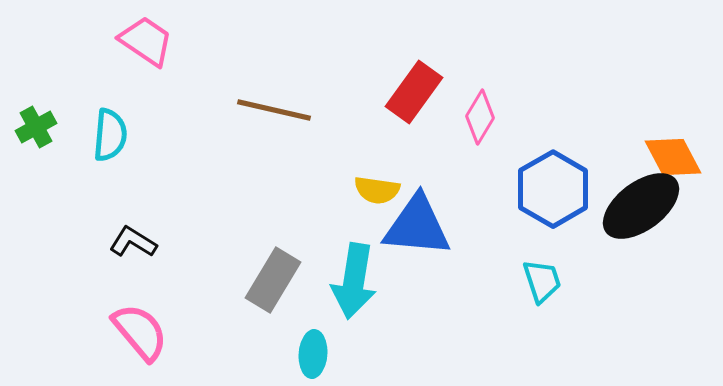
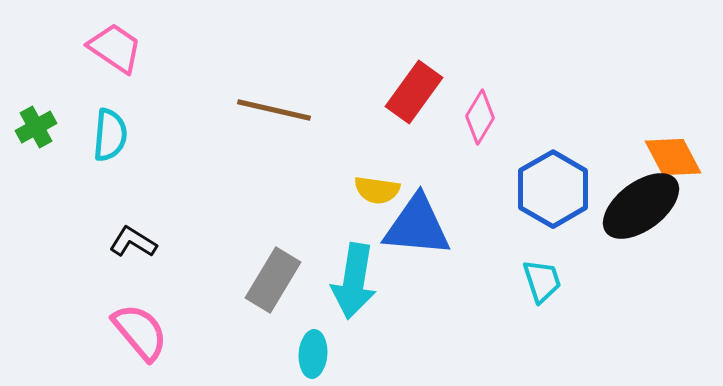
pink trapezoid: moved 31 px left, 7 px down
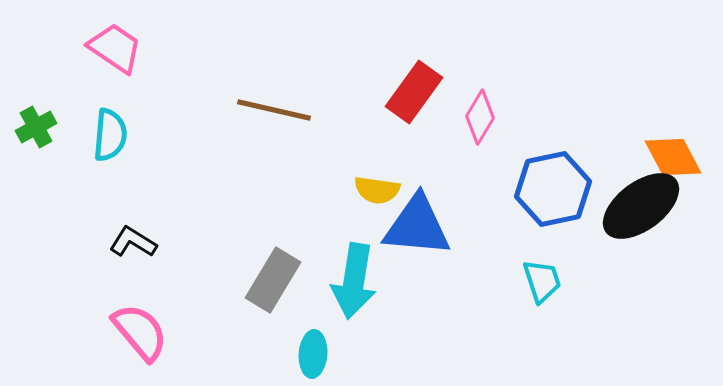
blue hexagon: rotated 18 degrees clockwise
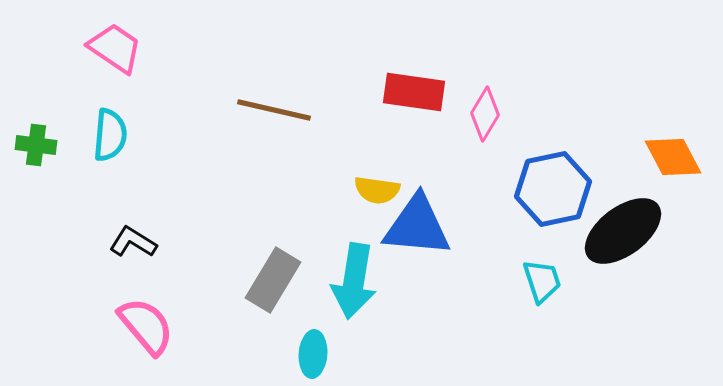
red rectangle: rotated 62 degrees clockwise
pink diamond: moved 5 px right, 3 px up
green cross: moved 18 px down; rotated 36 degrees clockwise
black ellipse: moved 18 px left, 25 px down
pink semicircle: moved 6 px right, 6 px up
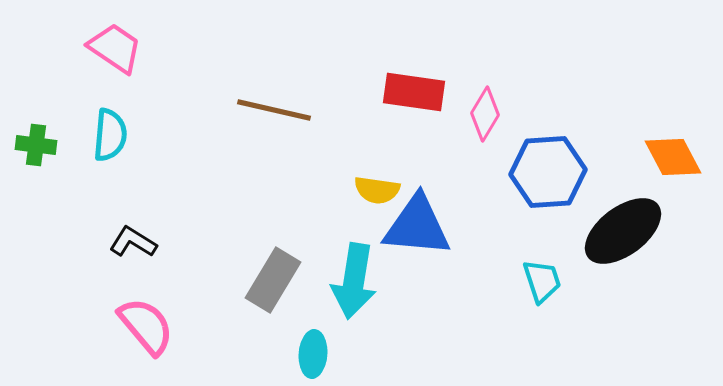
blue hexagon: moved 5 px left, 17 px up; rotated 8 degrees clockwise
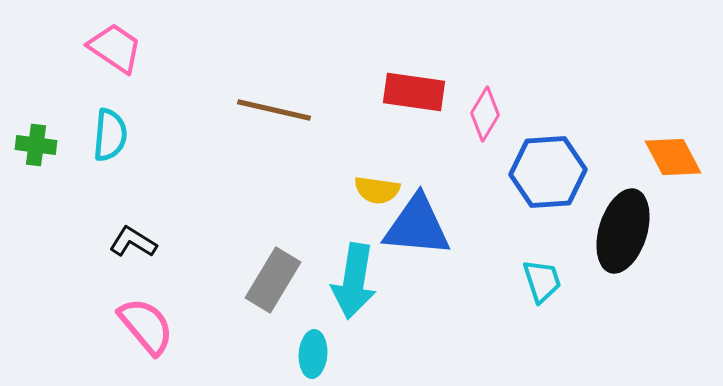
black ellipse: rotated 36 degrees counterclockwise
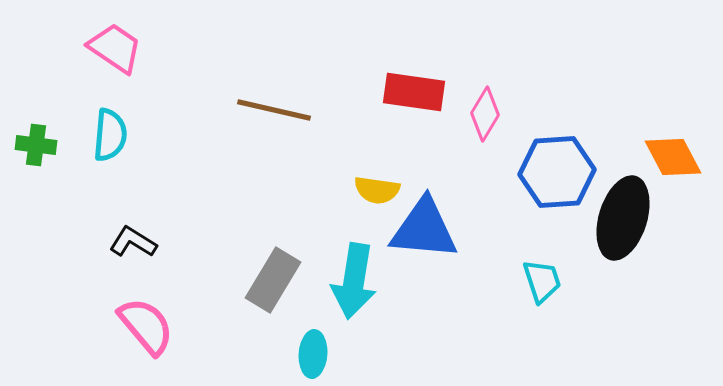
blue hexagon: moved 9 px right
blue triangle: moved 7 px right, 3 px down
black ellipse: moved 13 px up
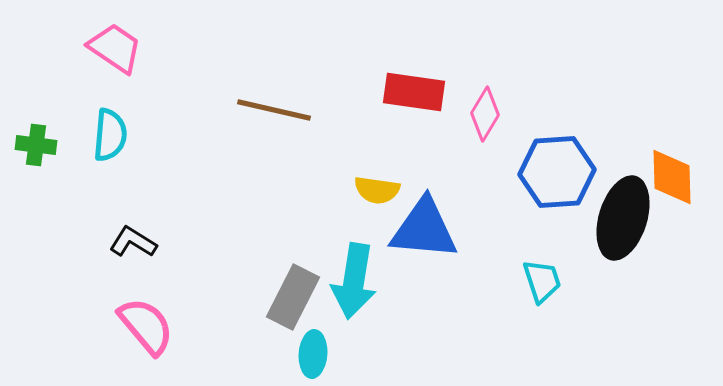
orange diamond: moved 1 px left, 20 px down; rotated 26 degrees clockwise
gray rectangle: moved 20 px right, 17 px down; rotated 4 degrees counterclockwise
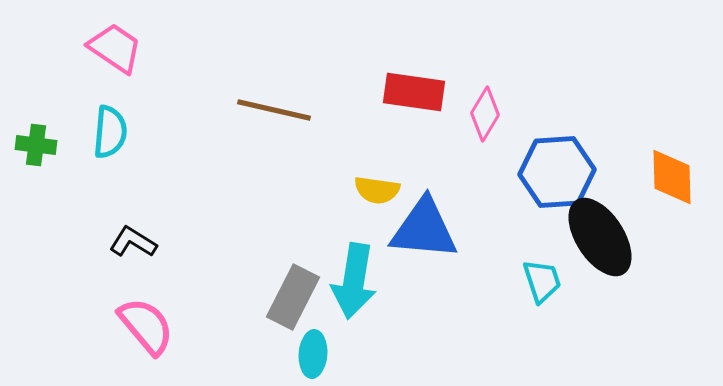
cyan semicircle: moved 3 px up
black ellipse: moved 23 px left, 19 px down; rotated 50 degrees counterclockwise
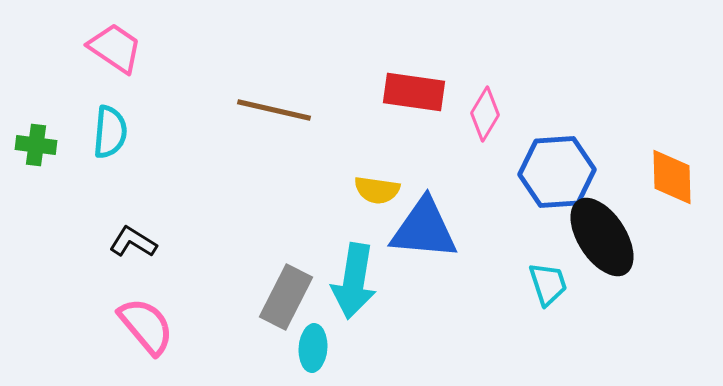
black ellipse: moved 2 px right
cyan trapezoid: moved 6 px right, 3 px down
gray rectangle: moved 7 px left
cyan ellipse: moved 6 px up
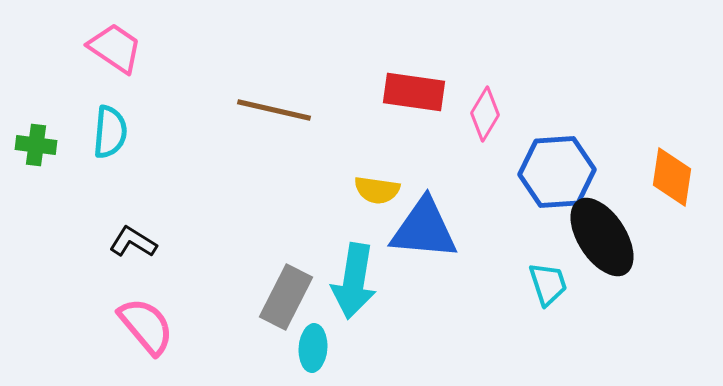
orange diamond: rotated 10 degrees clockwise
